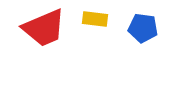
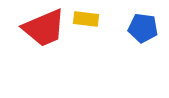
yellow rectangle: moved 9 px left
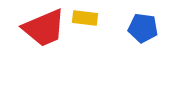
yellow rectangle: moved 1 px left, 1 px up
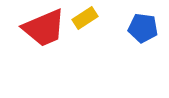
yellow rectangle: rotated 40 degrees counterclockwise
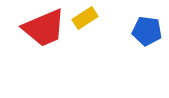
blue pentagon: moved 4 px right, 3 px down
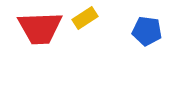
red trapezoid: moved 4 px left; rotated 21 degrees clockwise
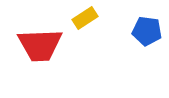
red trapezoid: moved 17 px down
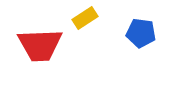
blue pentagon: moved 6 px left, 2 px down
